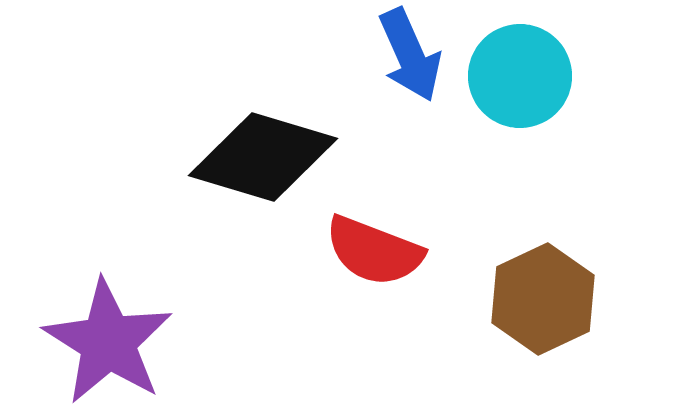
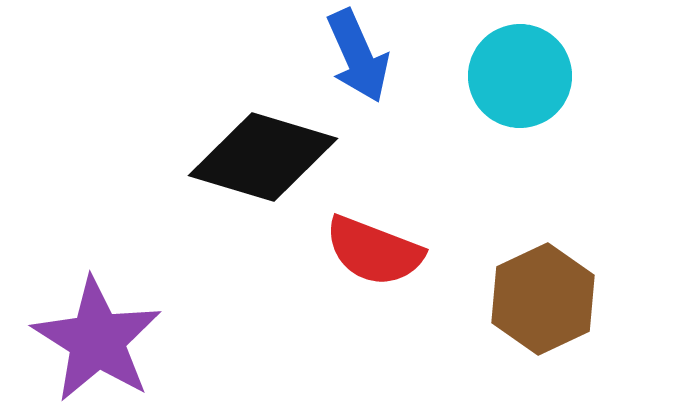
blue arrow: moved 52 px left, 1 px down
purple star: moved 11 px left, 2 px up
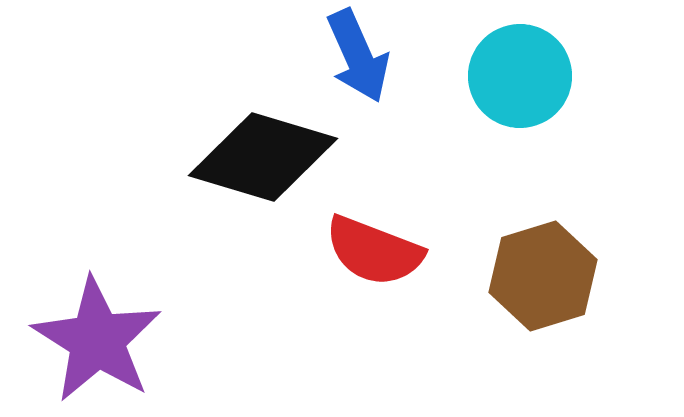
brown hexagon: moved 23 px up; rotated 8 degrees clockwise
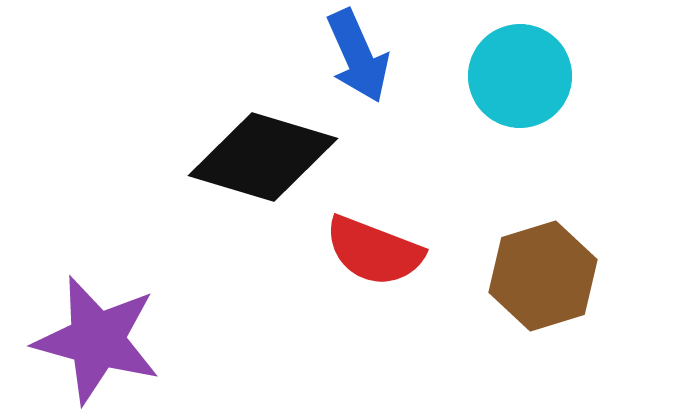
purple star: rotated 17 degrees counterclockwise
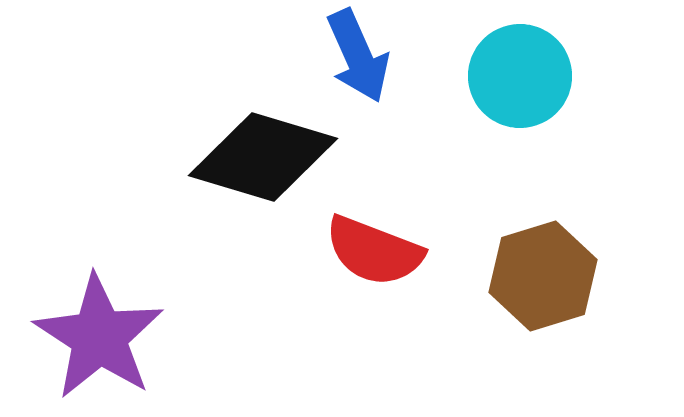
purple star: moved 2 px right, 3 px up; rotated 18 degrees clockwise
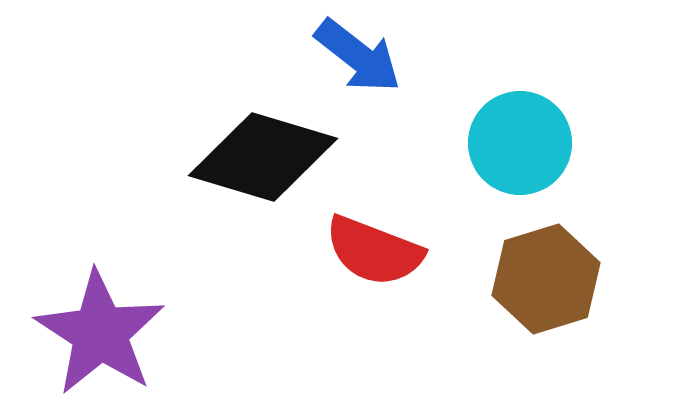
blue arrow: rotated 28 degrees counterclockwise
cyan circle: moved 67 px down
brown hexagon: moved 3 px right, 3 px down
purple star: moved 1 px right, 4 px up
